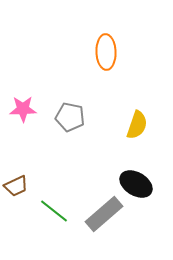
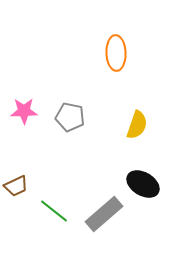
orange ellipse: moved 10 px right, 1 px down
pink star: moved 1 px right, 2 px down
black ellipse: moved 7 px right
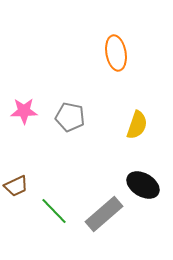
orange ellipse: rotated 8 degrees counterclockwise
black ellipse: moved 1 px down
green line: rotated 8 degrees clockwise
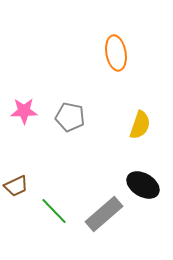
yellow semicircle: moved 3 px right
